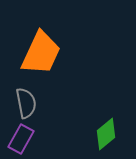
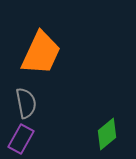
green diamond: moved 1 px right
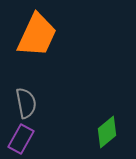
orange trapezoid: moved 4 px left, 18 px up
green diamond: moved 2 px up
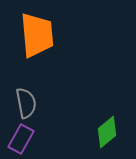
orange trapezoid: rotated 30 degrees counterclockwise
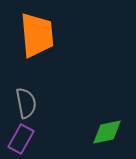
green diamond: rotated 28 degrees clockwise
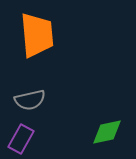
gray semicircle: moved 4 px right, 3 px up; rotated 88 degrees clockwise
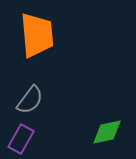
gray semicircle: rotated 40 degrees counterclockwise
